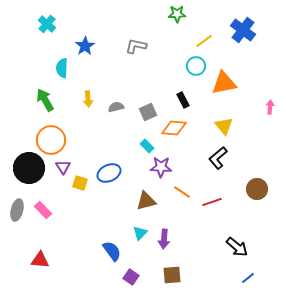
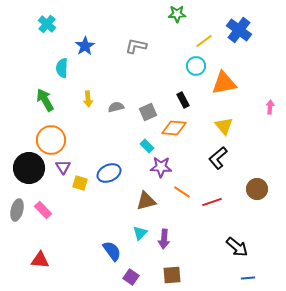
blue cross: moved 4 px left
blue line: rotated 32 degrees clockwise
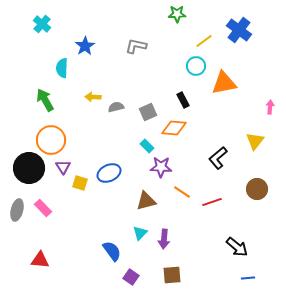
cyan cross: moved 5 px left
yellow arrow: moved 5 px right, 2 px up; rotated 98 degrees clockwise
yellow triangle: moved 31 px right, 15 px down; rotated 18 degrees clockwise
pink rectangle: moved 2 px up
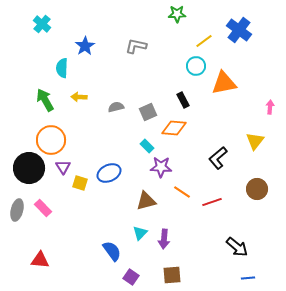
yellow arrow: moved 14 px left
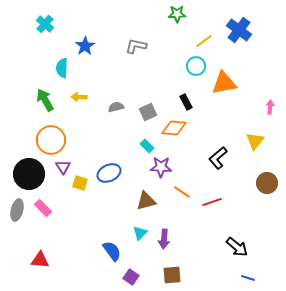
cyan cross: moved 3 px right
black rectangle: moved 3 px right, 2 px down
black circle: moved 6 px down
brown circle: moved 10 px right, 6 px up
blue line: rotated 24 degrees clockwise
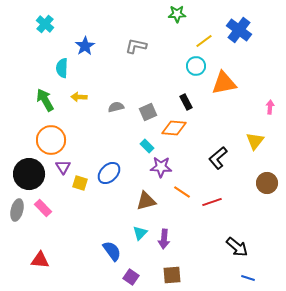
blue ellipse: rotated 20 degrees counterclockwise
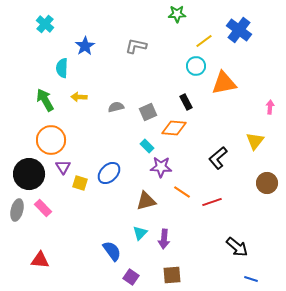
blue line: moved 3 px right, 1 px down
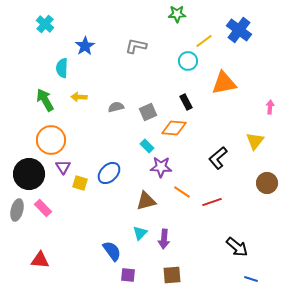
cyan circle: moved 8 px left, 5 px up
purple square: moved 3 px left, 2 px up; rotated 28 degrees counterclockwise
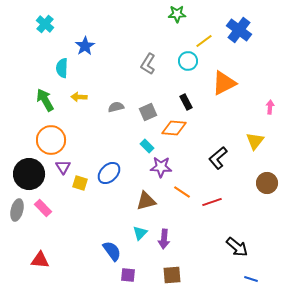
gray L-shape: moved 12 px right, 18 px down; rotated 70 degrees counterclockwise
orange triangle: rotated 16 degrees counterclockwise
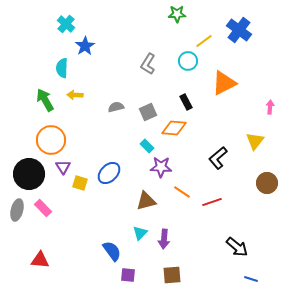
cyan cross: moved 21 px right
yellow arrow: moved 4 px left, 2 px up
